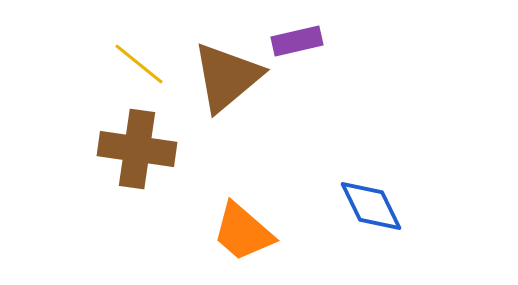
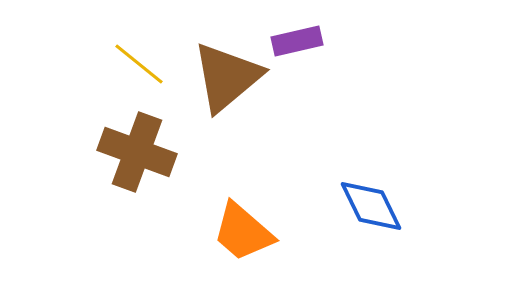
brown cross: moved 3 px down; rotated 12 degrees clockwise
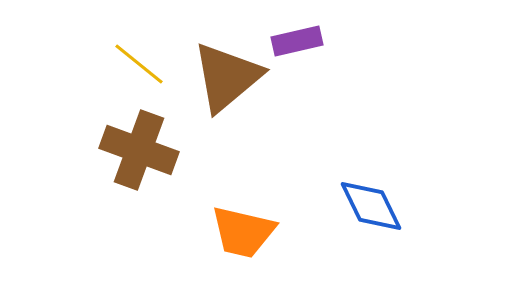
brown cross: moved 2 px right, 2 px up
orange trapezoid: rotated 28 degrees counterclockwise
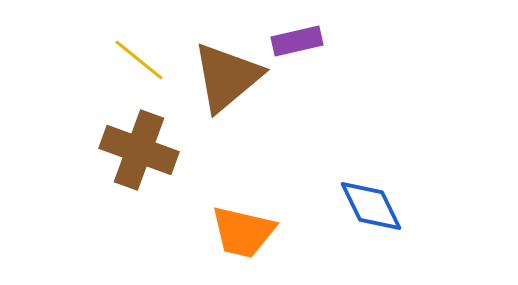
yellow line: moved 4 px up
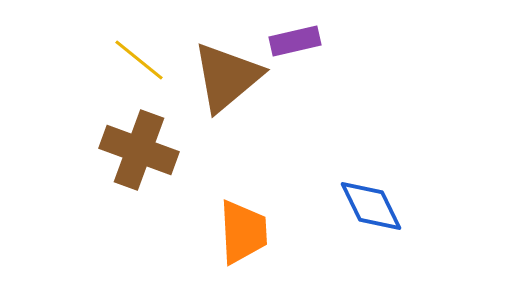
purple rectangle: moved 2 px left
orange trapezoid: rotated 106 degrees counterclockwise
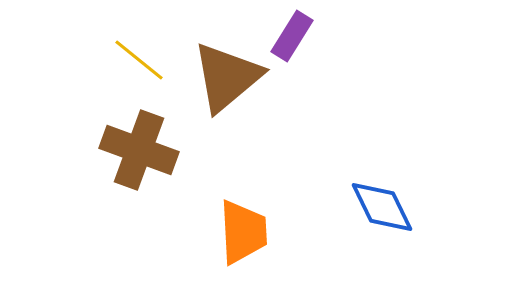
purple rectangle: moved 3 px left, 5 px up; rotated 45 degrees counterclockwise
blue diamond: moved 11 px right, 1 px down
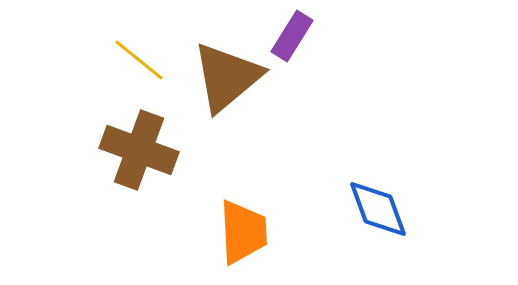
blue diamond: moved 4 px left, 2 px down; rotated 6 degrees clockwise
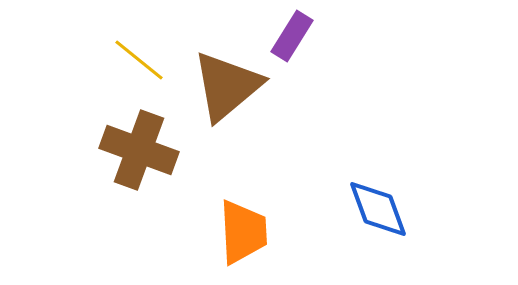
brown triangle: moved 9 px down
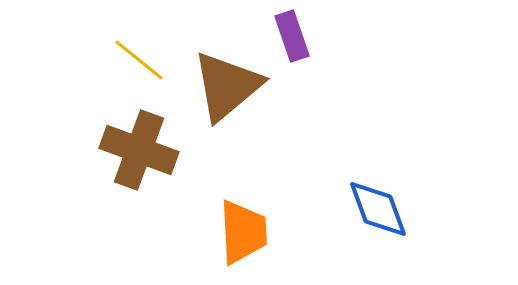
purple rectangle: rotated 51 degrees counterclockwise
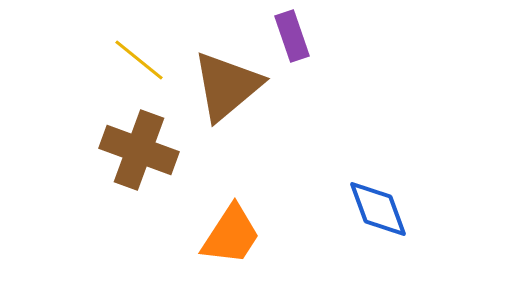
orange trapezoid: moved 12 px left, 3 px down; rotated 36 degrees clockwise
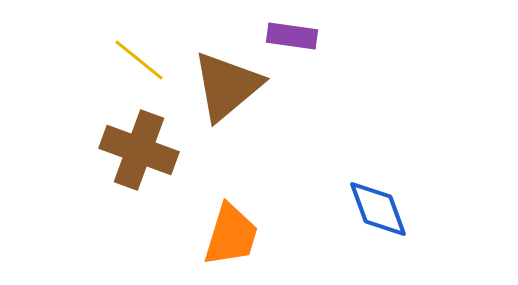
purple rectangle: rotated 63 degrees counterclockwise
orange trapezoid: rotated 16 degrees counterclockwise
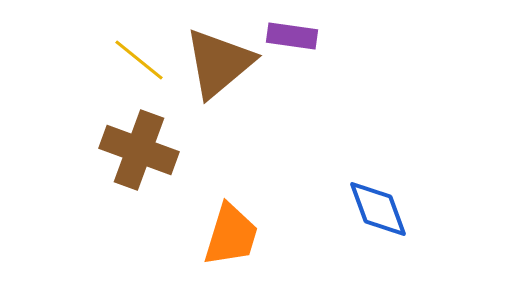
brown triangle: moved 8 px left, 23 px up
